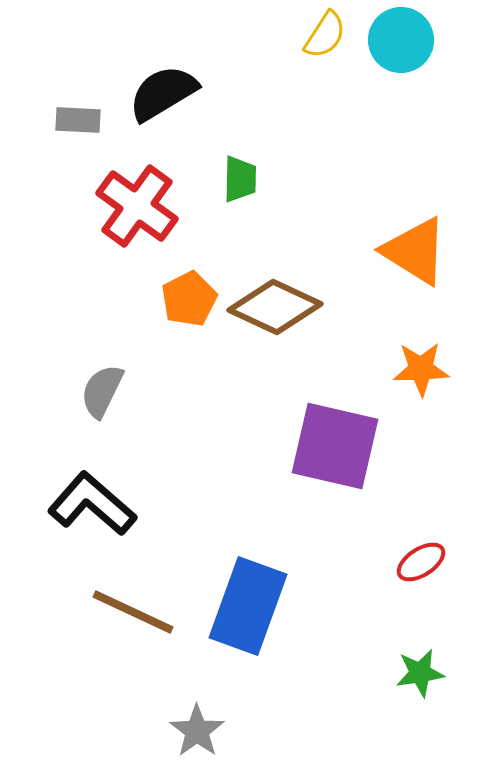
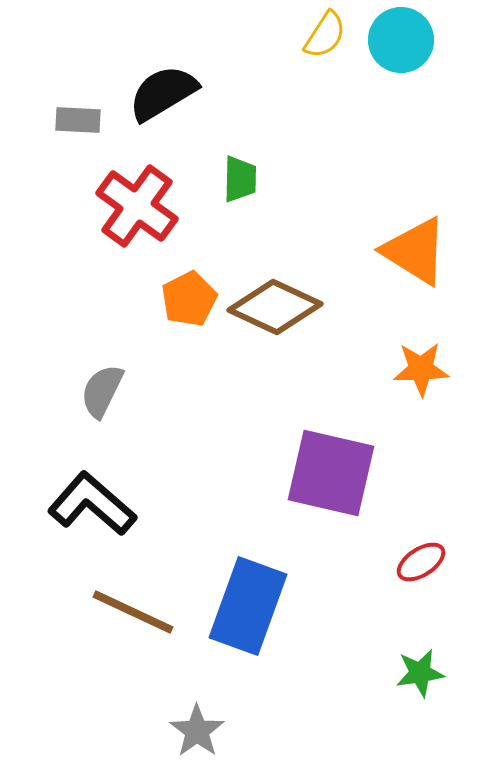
purple square: moved 4 px left, 27 px down
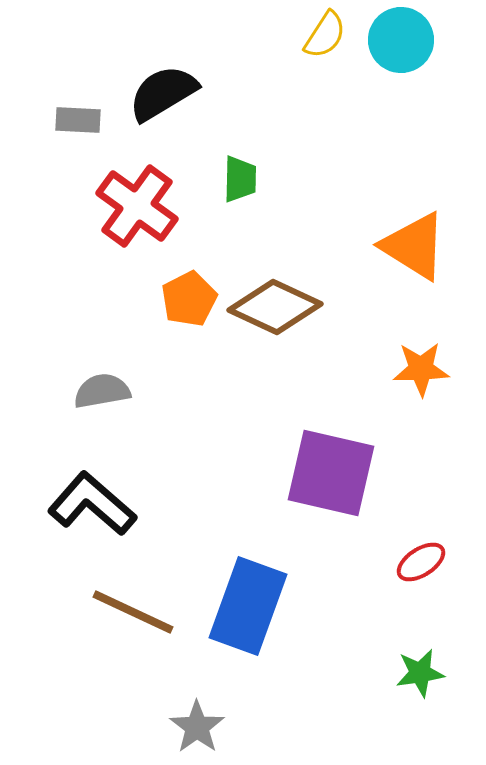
orange triangle: moved 1 px left, 5 px up
gray semicircle: rotated 54 degrees clockwise
gray star: moved 4 px up
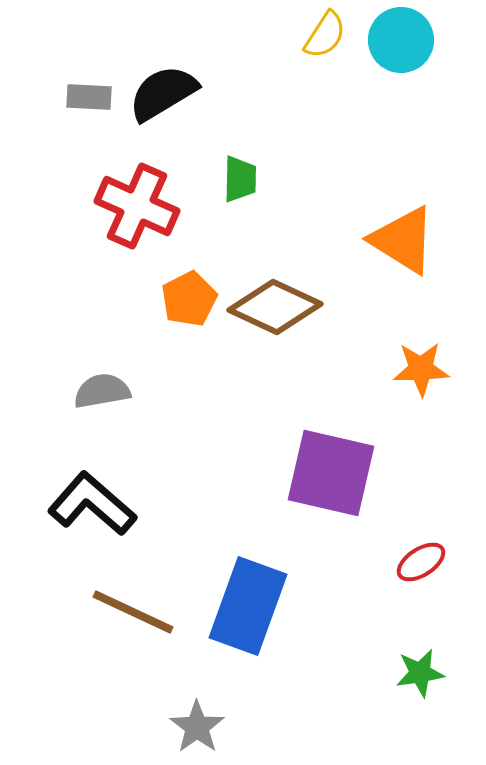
gray rectangle: moved 11 px right, 23 px up
red cross: rotated 12 degrees counterclockwise
orange triangle: moved 11 px left, 6 px up
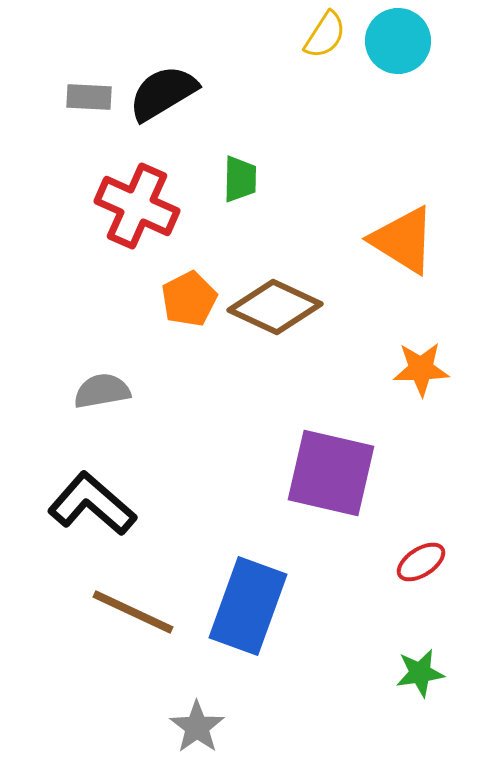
cyan circle: moved 3 px left, 1 px down
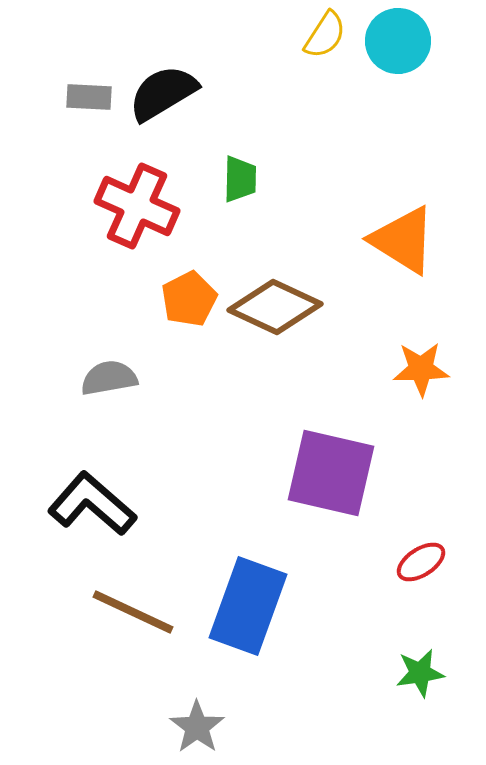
gray semicircle: moved 7 px right, 13 px up
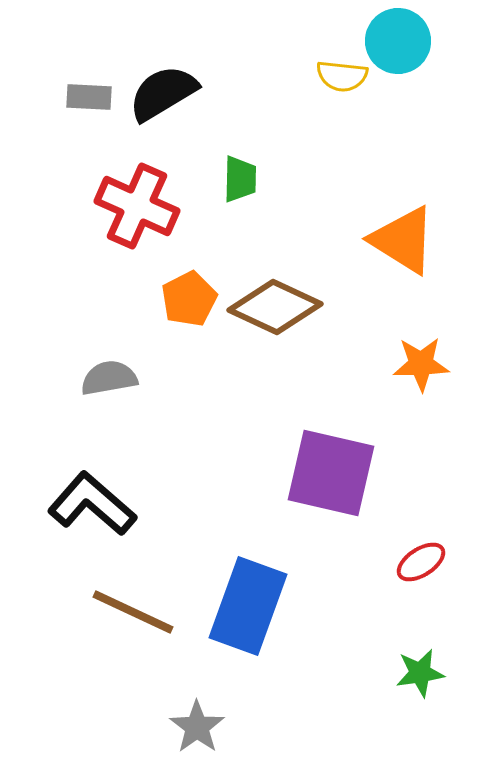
yellow semicircle: moved 17 px right, 41 px down; rotated 63 degrees clockwise
orange star: moved 5 px up
